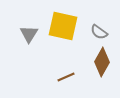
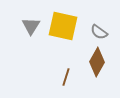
gray triangle: moved 2 px right, 8 px up
brown diamond: moved 5 px left
brown line: rotated 48 degrees counterclockwise
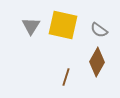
yellow square: moved 1 px up
gray semicircle: moved 2 px up
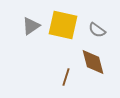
gray triangle: rotated 24 degrees clockwise
gray semicircle: moved 2 px left
brown diamond: moved 4 px left; rotated 44 degrees counterclockwise
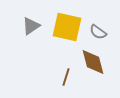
yellow square: moved 4 px right, 2 px down
gray semicircle: moved 1 px right, 2 px down
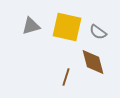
gray triangle: rotated 18 degrees clockwise
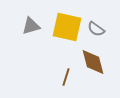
gray semicircle: moved 2 px left, 3 px up
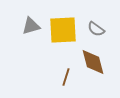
yellow square: moved 4 px left, 3 px down; rotated 16 degrees counterclockwise
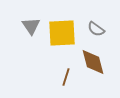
gray triangle: rotated 48 degrees counterclockwise
yellow square: moved 1 px left, 3 px down
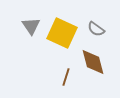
yellow square: rotated 28 degrees clockwise
